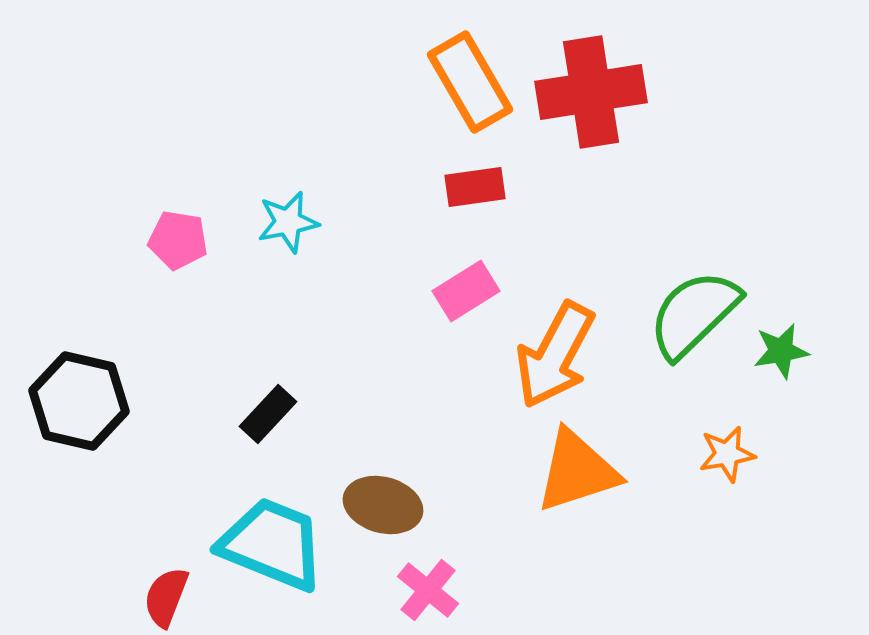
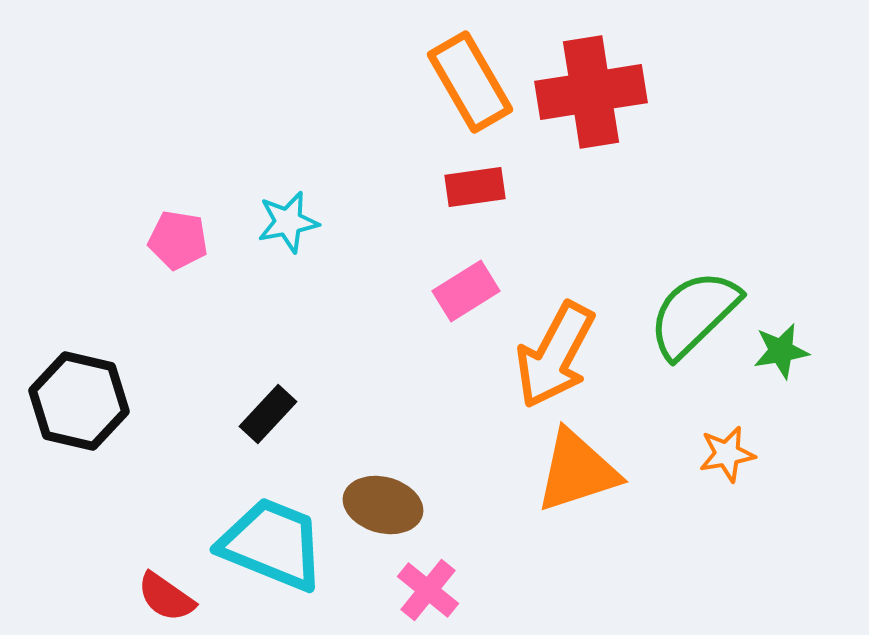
red semicircle: rotated 76 degrees counterclockwise
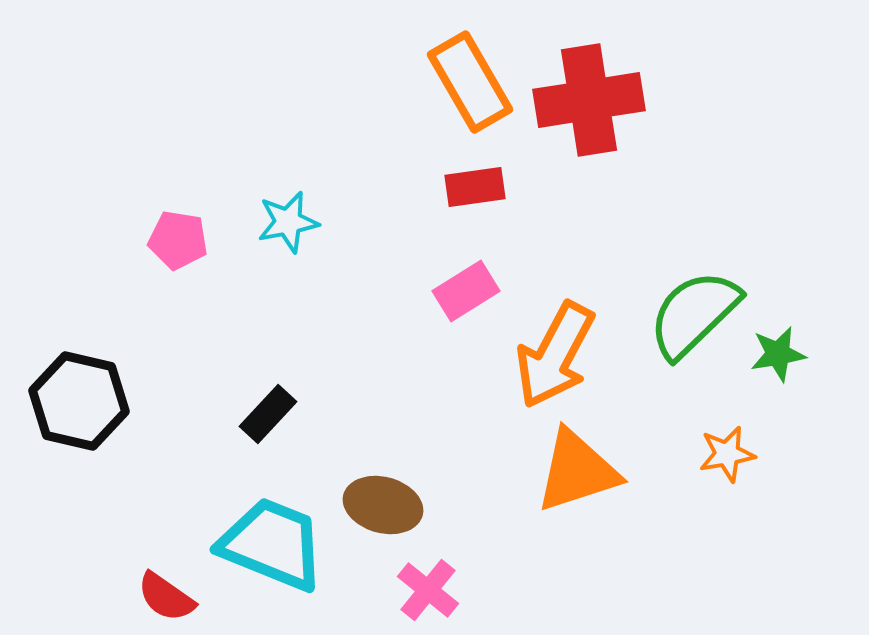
red cross: moved 2 px left, 8 px down
green star: moved 3 px left, 3 px down
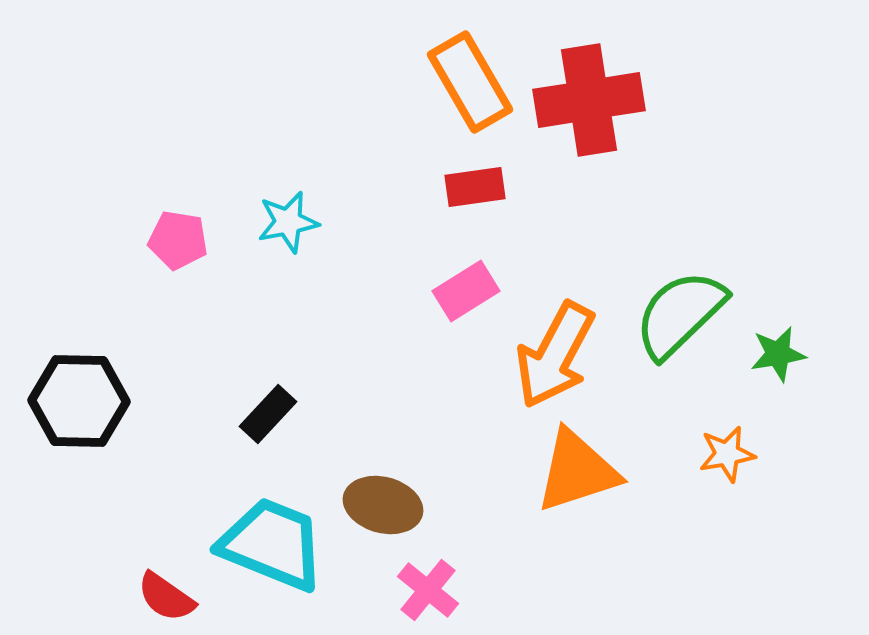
green semicircle: moved 14 px left
black hexagon: rotated 12 degrees counterclockwise
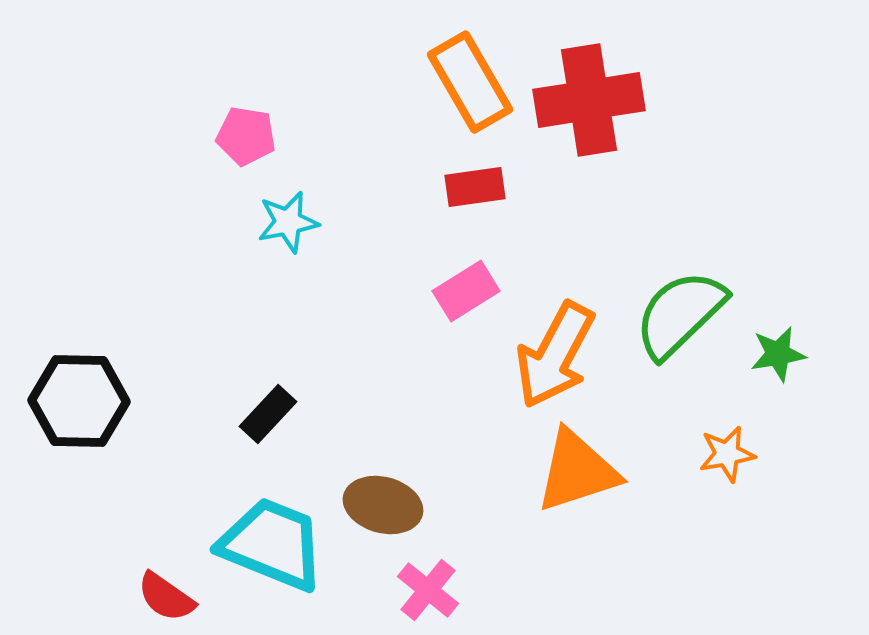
pink pentagon: moved 68 px right, 104 px up
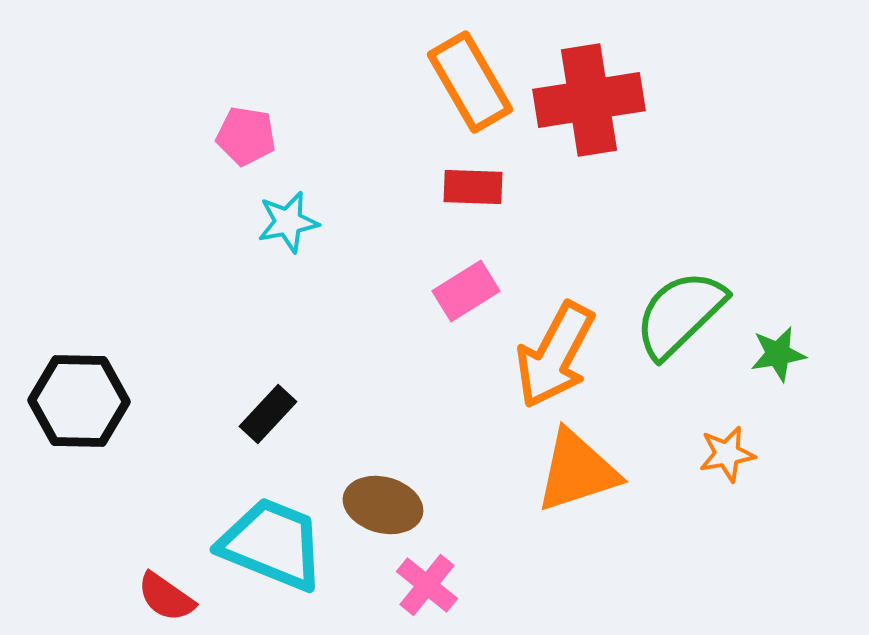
red rectangle: moved 2 px left; rotated 10 degrees clockwise
pink cross: moved 1 px left, 5 px up
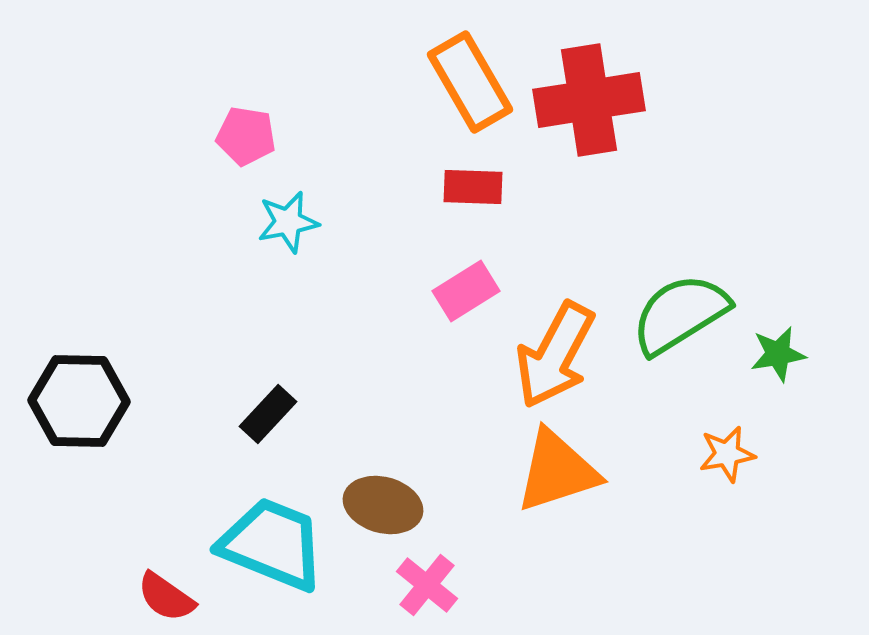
green semicircle: rotated 12 degrees clockwise
orange triangle: moved 20 px left
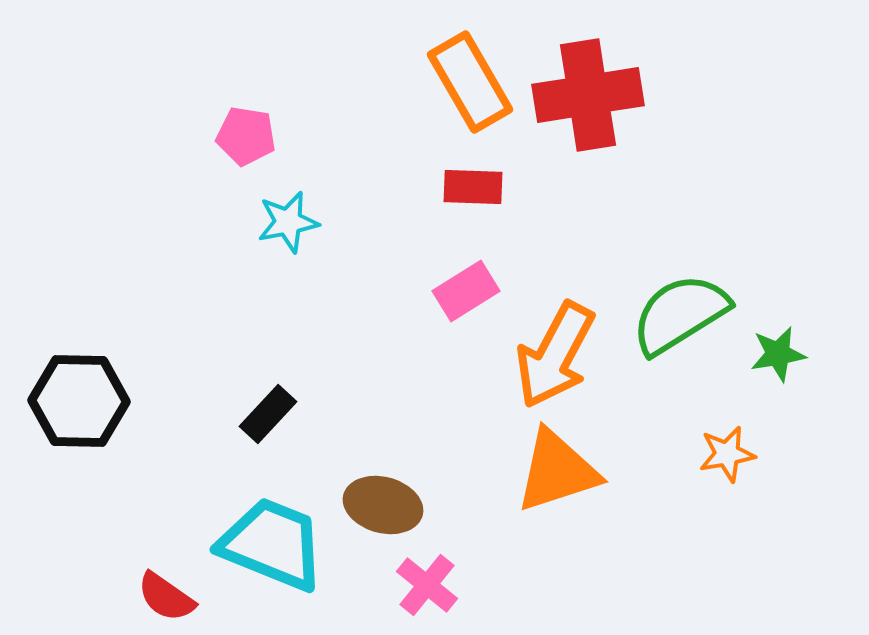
red cross: moved 1 px left, 5 px up
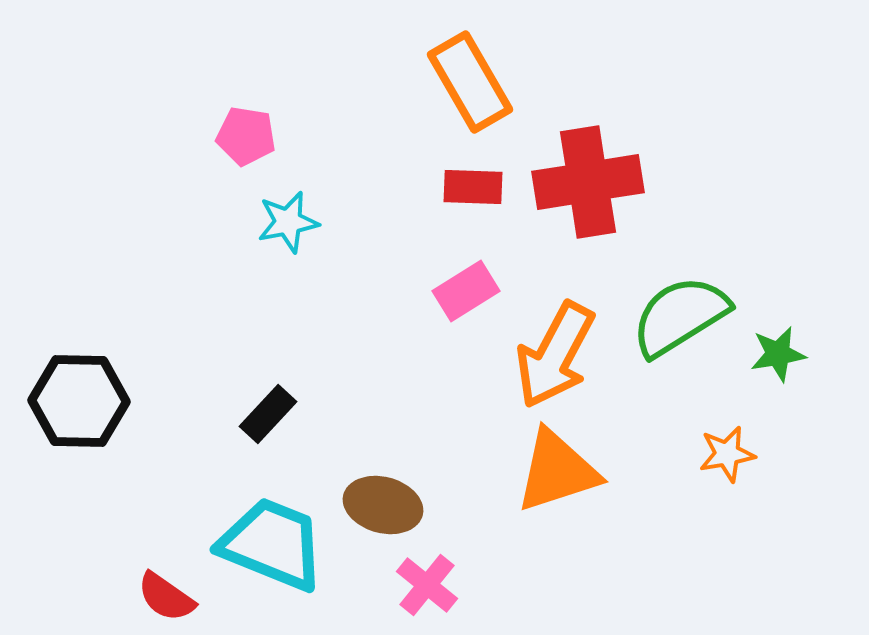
red cross: moved 87 px down
green semicircle: moved 2 px down
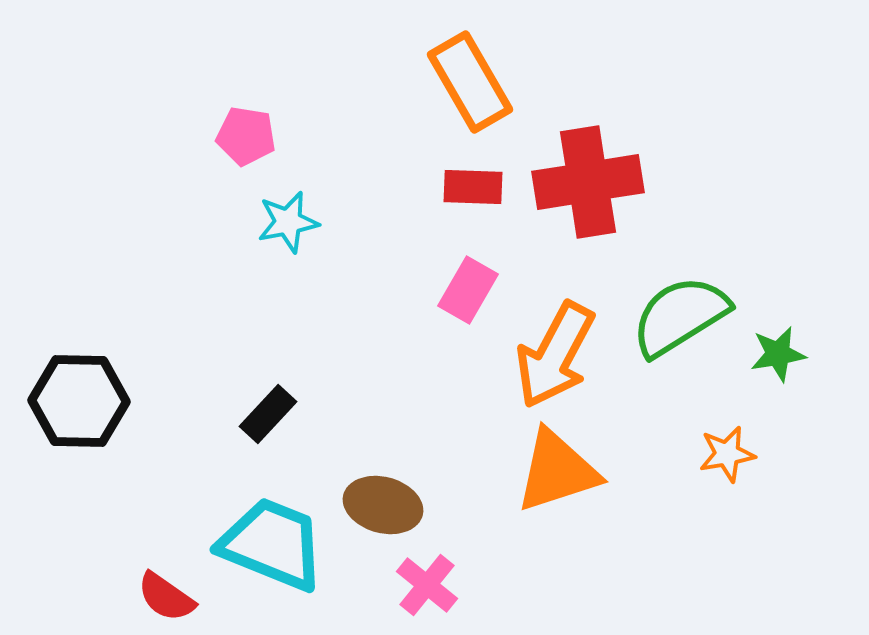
pink rectangle: moved 2 px right, 1 px up; rotated 28 degrees counterclockwise
